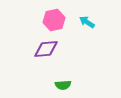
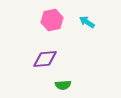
pink hexagon: moved 2 px left
purple diamond: moved 1 px left, 10 px down
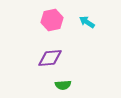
purple diamond: moved 5 px right, 1 px up
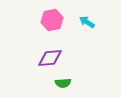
green semicircle: moved 2 px up
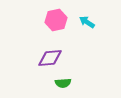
pink hexagon: moved 4 px right
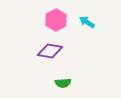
pink hexagon: rotated 15 degrees counterclockwise
purple diamond: moved 7 px up; rotated 15 degrees clockwise
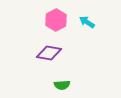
purple diamond: moved 1 px left, 2 px down
green semicircle: moved 1 px left, 2 px down
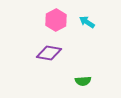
green semicircle: moved 21 px right, 4 px up
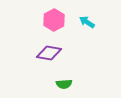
pink hexagon: moved 2 px left
green semicircle: moved 19 px left, 3 px down
